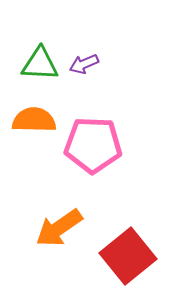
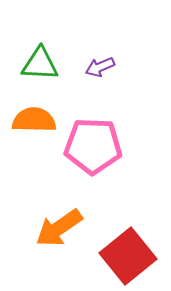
purple arrow: moved 16 px right, 3 px down
pink pentagon: moved 1 px down
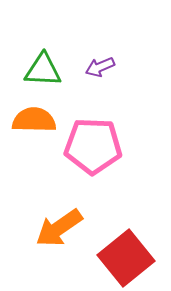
green triangle: moved 3 px right, 6 px down
red square: moved 2 px left, 2 px down
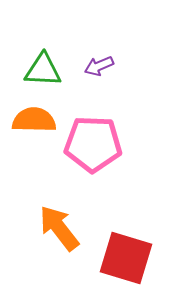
purple arrow: moved 1 px left, 1 px up
pink pentagon: moved 2 px up
orange arrow: rotated 87 degrees clockwise
red square: rotated 34 degrees counterclockwise
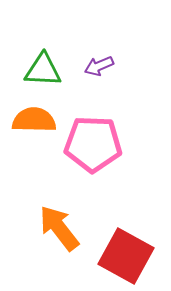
red square: moved 2 px up; rotated 12 degrees clockwise
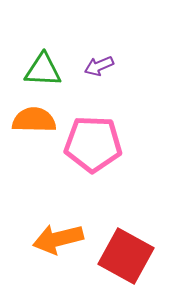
orange arrow: moved 1 px left, 11 px down; rotated 66 degrees counterclockwise
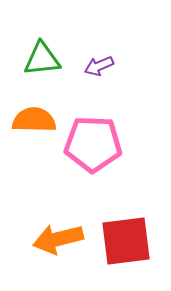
green triangle: moved 1 px left, 11 px up; rotated 9 degrees counterclockwise
red square: moved 15 px up; rotated 36 degrees counterclockwise
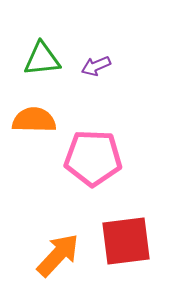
purple arrow: moved 3 px left
pink pentagon: moved 14 px down
orange arrow: moved 16 px down; rotated 147 degrees clockwise
